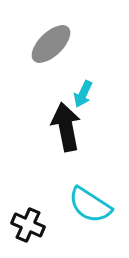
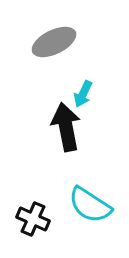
gray ellipse: moved 3 px right, 2 px up; rotated 18 degrees clockwise
black cross: moved 5 px right, 6 px up
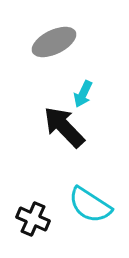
black arrow: moved 2 px left; rotated 33 degrees counterclockwise
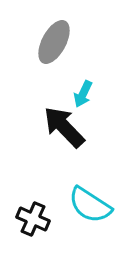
gray ellipse: rotated 36 degrees counterclockwise
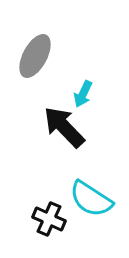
gray ellipse: moved 19 px left, 14 px down
cyan semicircle: moved 1 px right, 6 px up
black cross: moved 16 px right
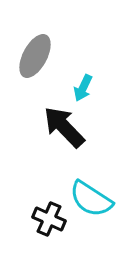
cyan arrow: moved 6 px up
